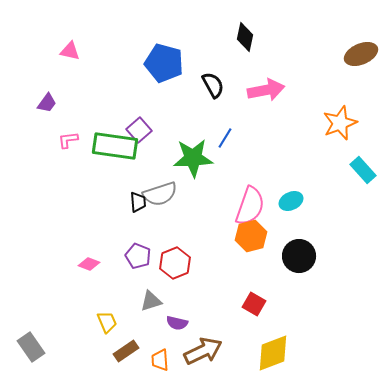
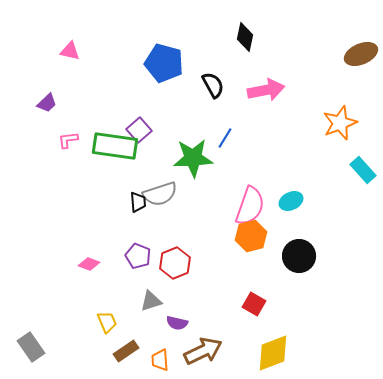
purple trapezoid: rotated 10 degrees clockwise
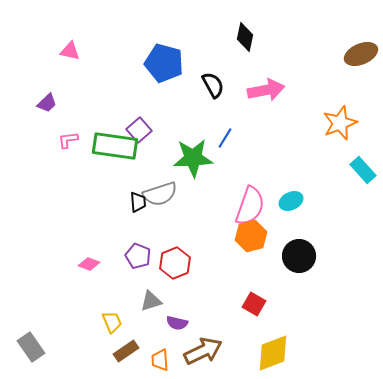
yellow trapezoid: moved 5 px right
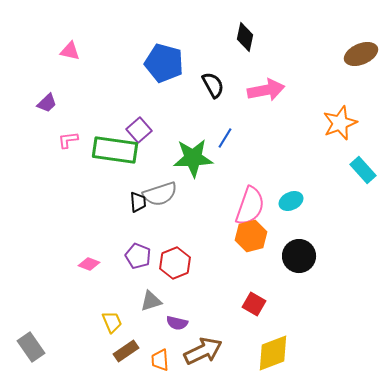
green rectangle: moved 4 px down
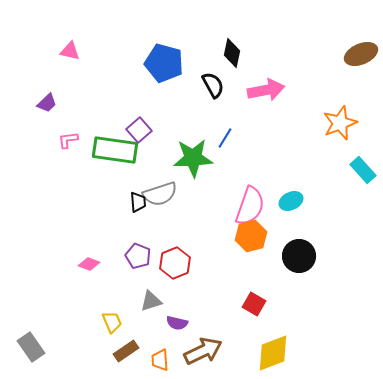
black diamond: moved 13 px left, 16 px down
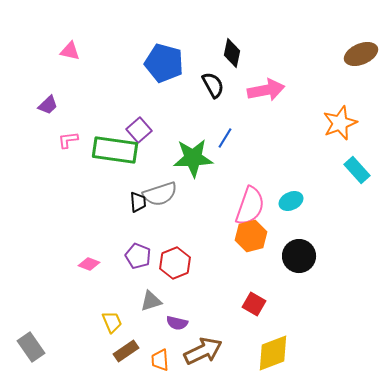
purple trapezoid: moved 1 px right, 2 px down
cyan rectangle: moved 6 px left
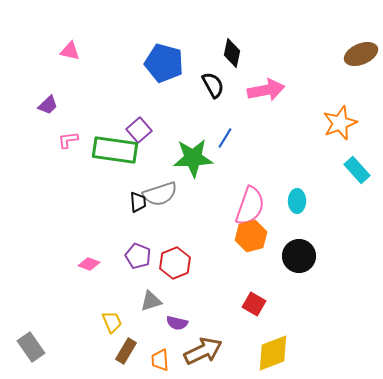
cyan ellipse: moved 6 px right; rotated 65 degrees counterclockwise
brown rectangle: rotated 25 degrees counterclockwise
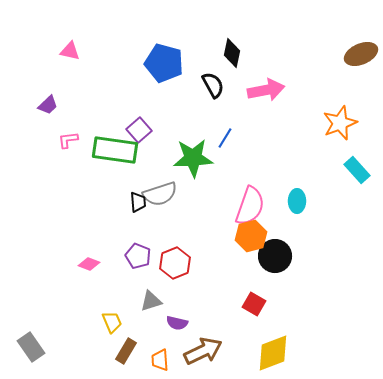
black circle: moved 24 px left
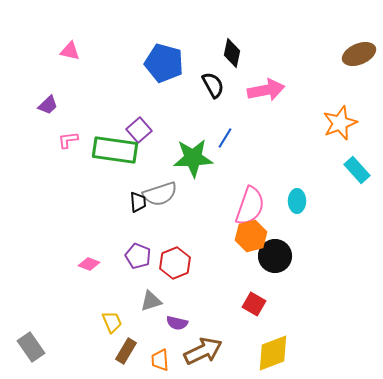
brown ellipse: moved 2 px left
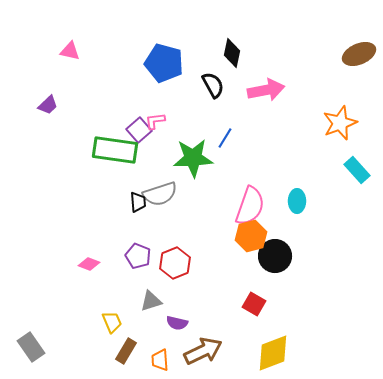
pink L-shape: moved 87 px right, 19 px up
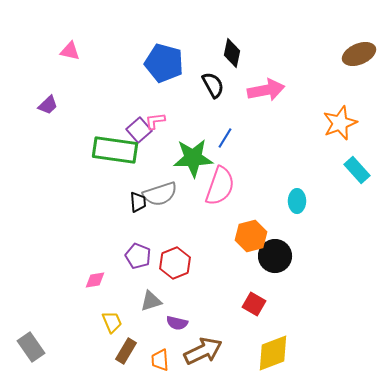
pink semicircle: moved 30 px left, 20 px up
pink diamond: moved 6 px right, 16 px down; rotated 30 degrees counterclockwise
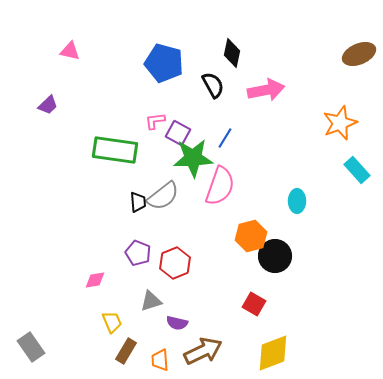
purple square: moved 39 px right, 3 px down; rotated 20 degrees counterclockwise
gray semicircle: moved 3 px right, 2 px down; rotated 20 degrees counterclockwise
purple pentagon: moved 3 px up
